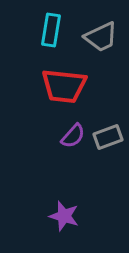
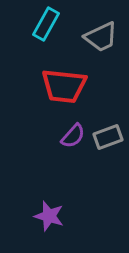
cyan rectangle: moved 5 px left, 6 px up; rotated 20 degrees clockwise
purple star: moved 15 px left
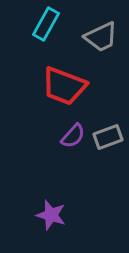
red trapezoid: rotated 15 degrees clockwise
purple star: moved 2 px right, 1 px up
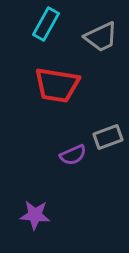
red trapezoid: moved 7 px left, 1 px up; rotated 12 degrees counterclockwise
purple semicircle: moved 19 px down; rotated 24 degrees clockwise
purple star: moved 16 px left; rotated 12 degrees counterclockwise
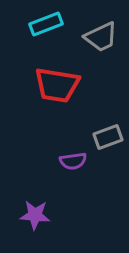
cyan rectangle: rotated 40 degrees clockwise
purple semicircle: moved 6 px down; rotated 16 degrees clockwise
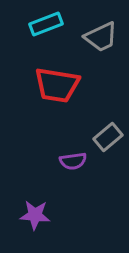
gray rectangle: rotated 20 degrees counterclockwise
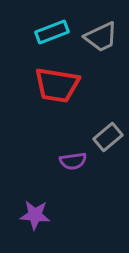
cyan rectangle: moved 6 px right, 8 px down
